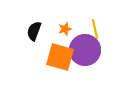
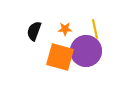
orange star: rotated 16 degrees clockwise
purple circle: moved 1 px right, 1 px down
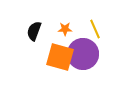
yellow line: rotated 12 degrees counterclockwise
purple circle: moved 3 px left, 3 px down
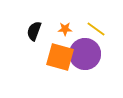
yellow line: moved 1 px right; rotated 30 degrees counterclockwise
purple circle: moved 2 px right
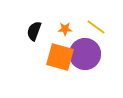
yellow line: moved 2 px up
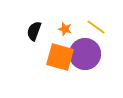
orange star: rotated 16 degrees clockwise
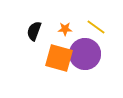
orange star: rotated 16 degrees counterclockwise
orange square: moved 1 px left, 1 px down
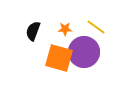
black semicircle: moved 1 px left
purple circle: moved 1 px left, 2 px up
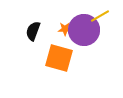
yellow line: moved 4 px right, 11 px up; rotated 66 degrees counterclockwise
purple circle: moved 22 px up
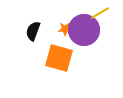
yellow line: moved 3 px up
